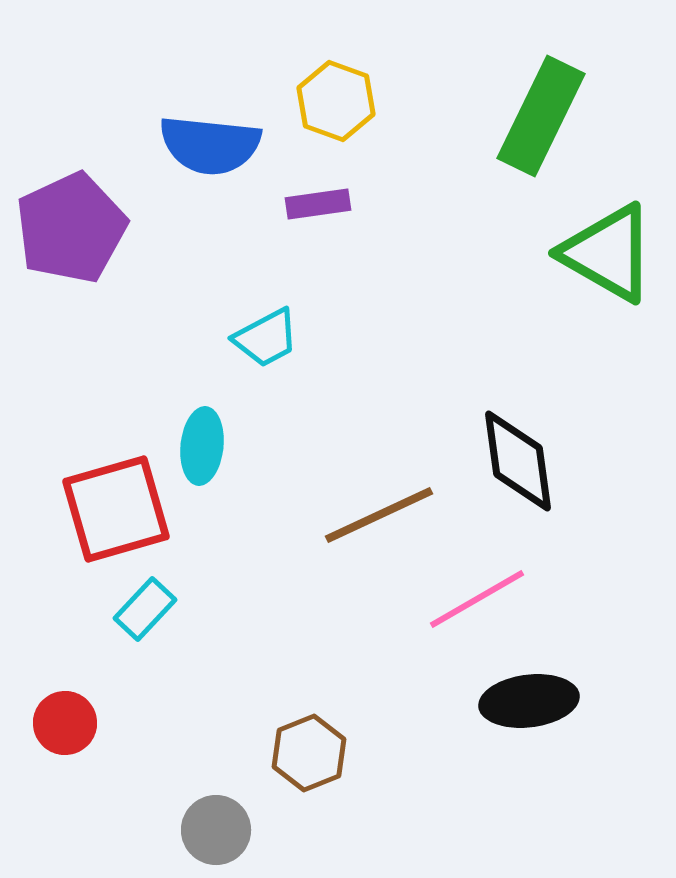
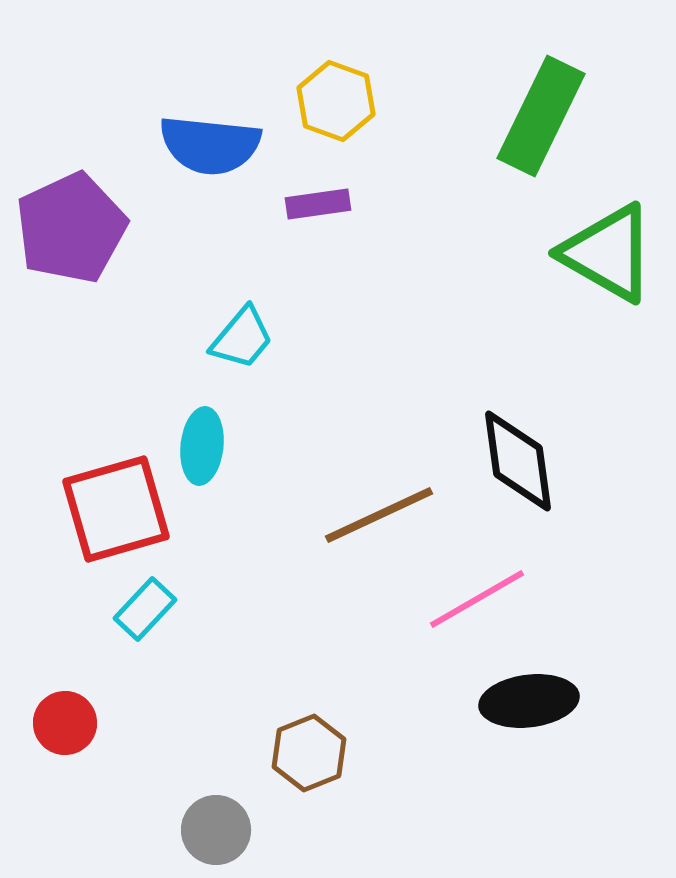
cyan trapezoid: moved 24 px left; rotated 22 degrees counterclockwise
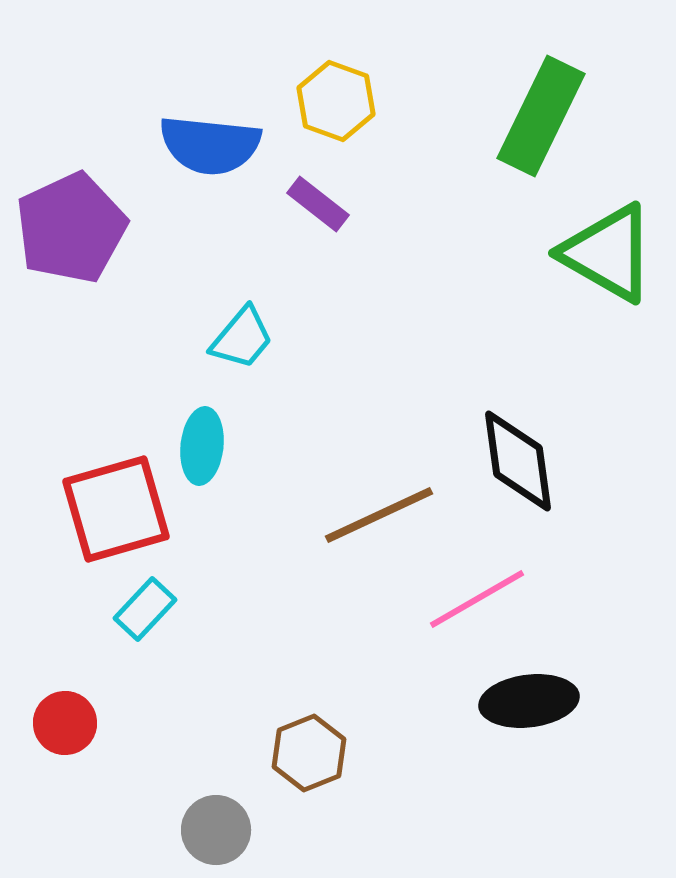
purple rectangle: rotated 46 degrees clockwise
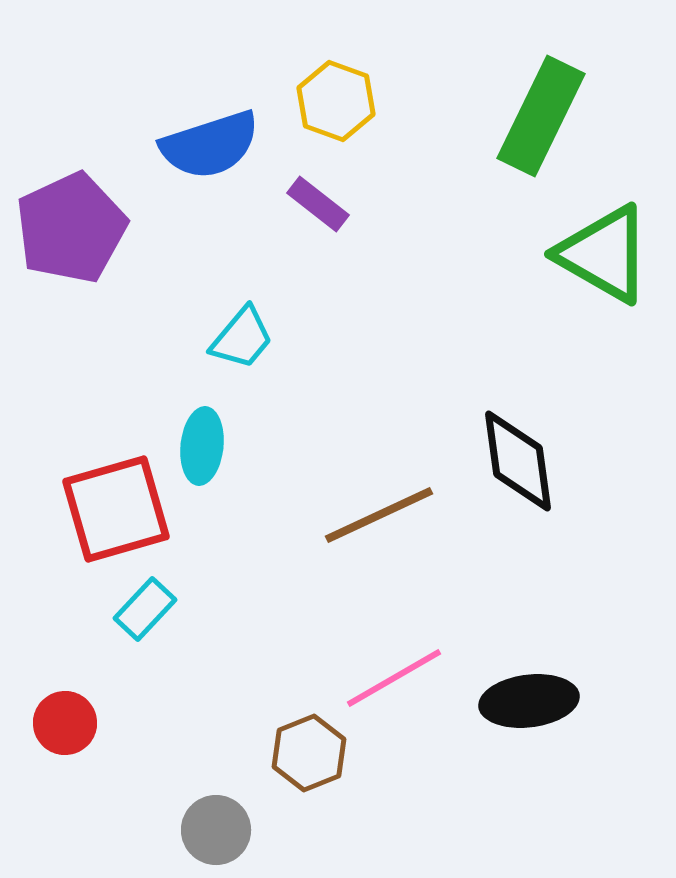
blue semicircle: rotated 24 degrees counterclockwise
green triangle: moved 4 px left, 1 px down
pink line: moved 83 px left, 79 px down
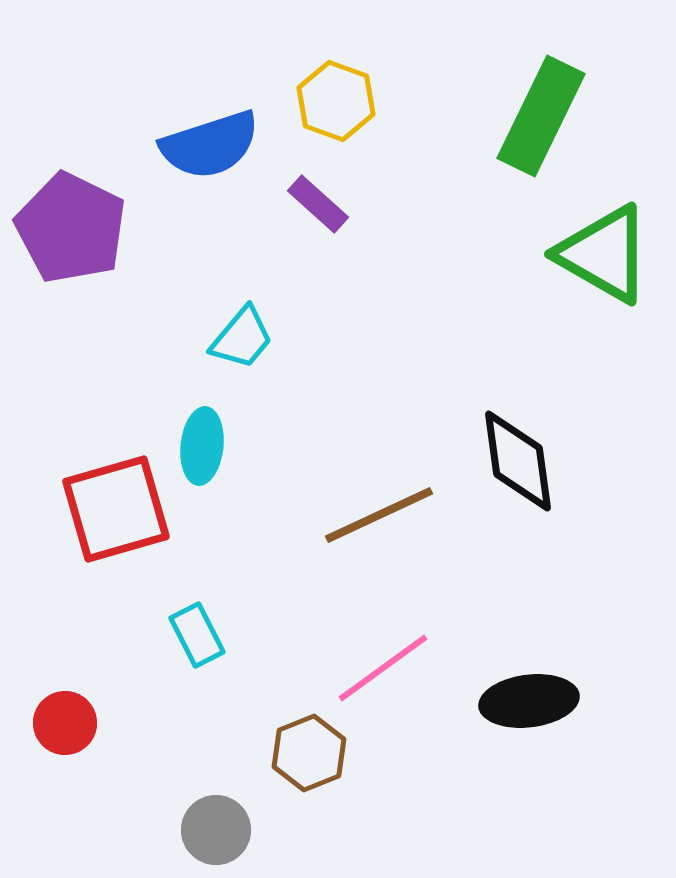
purple rectangle: rotated 4 degrees clockwise
purple pentagon: rotated 21 degrees counterclockwise
cyan rectangle: moved 52 px right, 26 px down; rotated 70 degrees counterclockwise
pink line: moved 11 px left, 10 px up; rotated 6 degrees counterclockwise
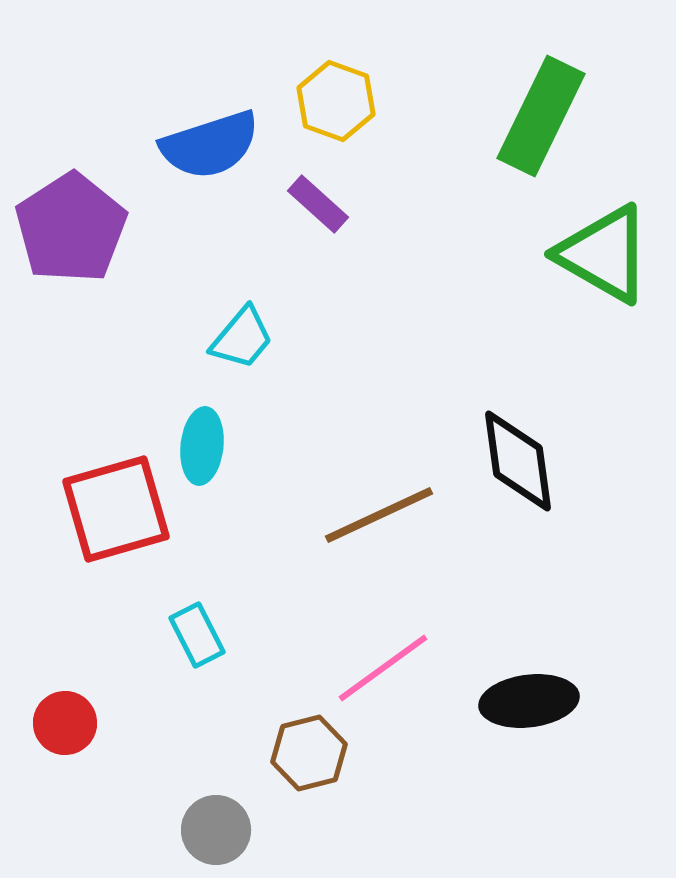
purple pentagon: rotated 13 degrees clockwise
brown hexagon: rotated 8 degrees clockwise
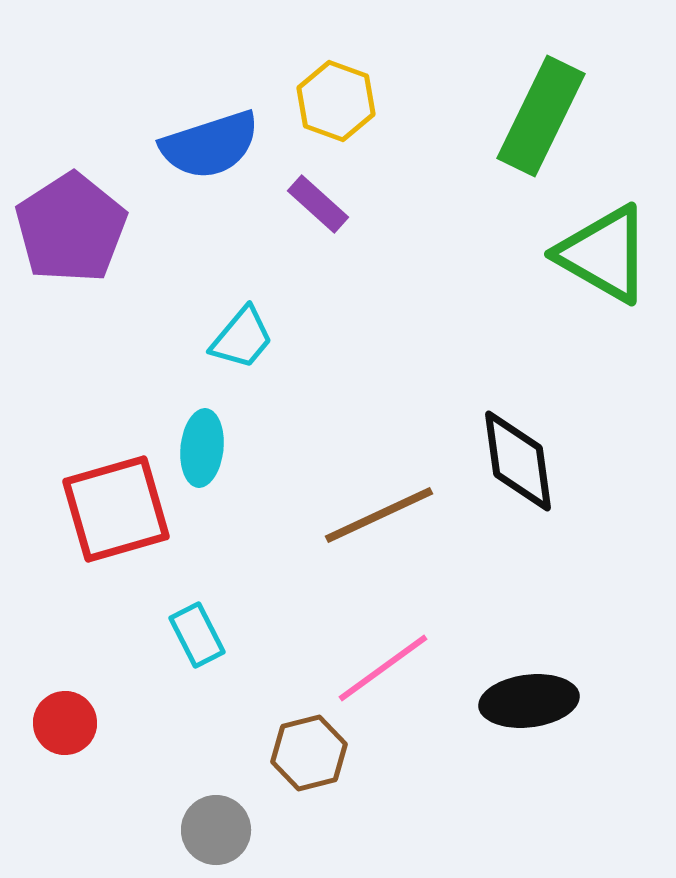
cyan ellipse: moved 2 px down
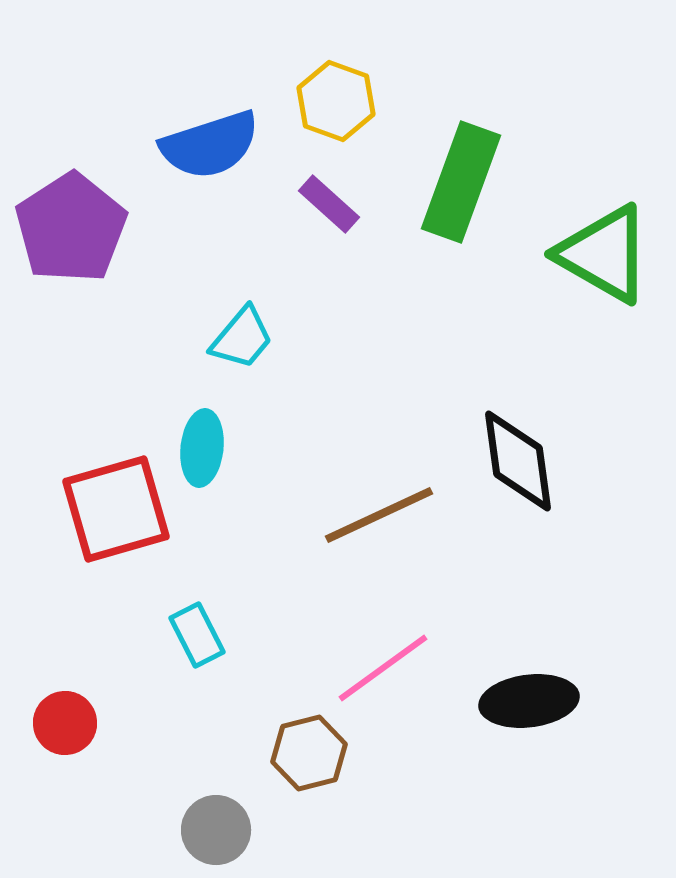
green rectangle: moved 80 px left, 66 px down; rotated 6 degrees counterclockwise
purple rectangle: moved 11 px right
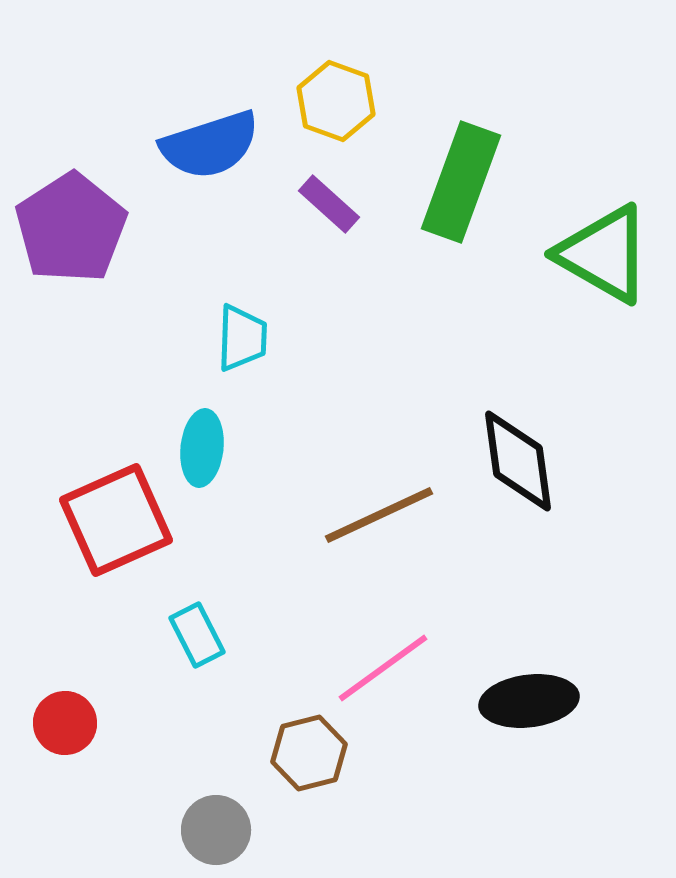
cyan trapezoid: rotated 38 degrees counterclockwise
red square: moved 11 px down; rotated 8 degrees counterclockwise
